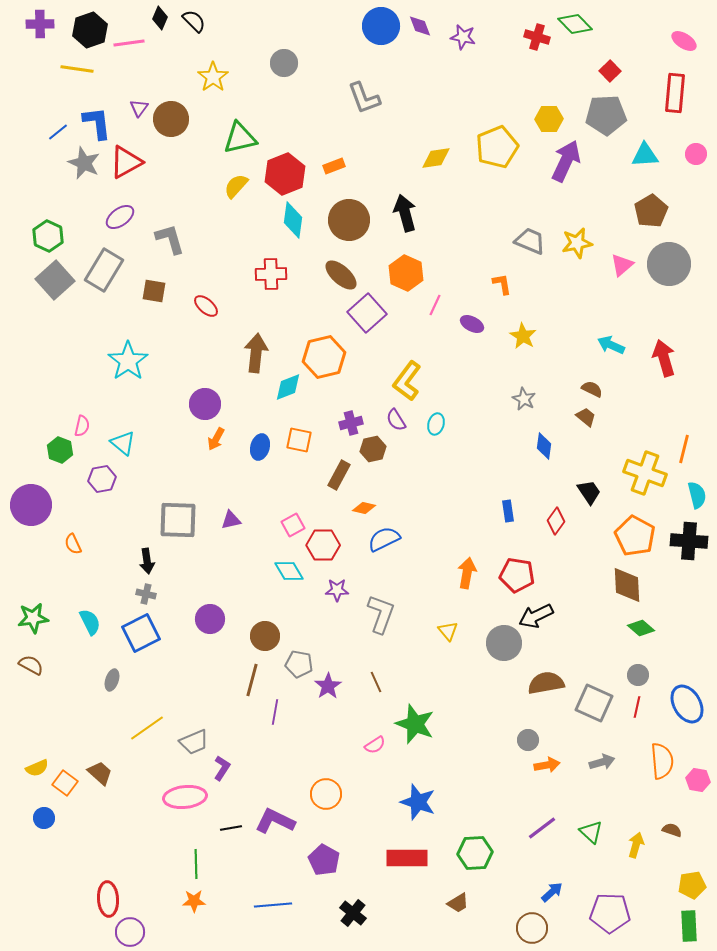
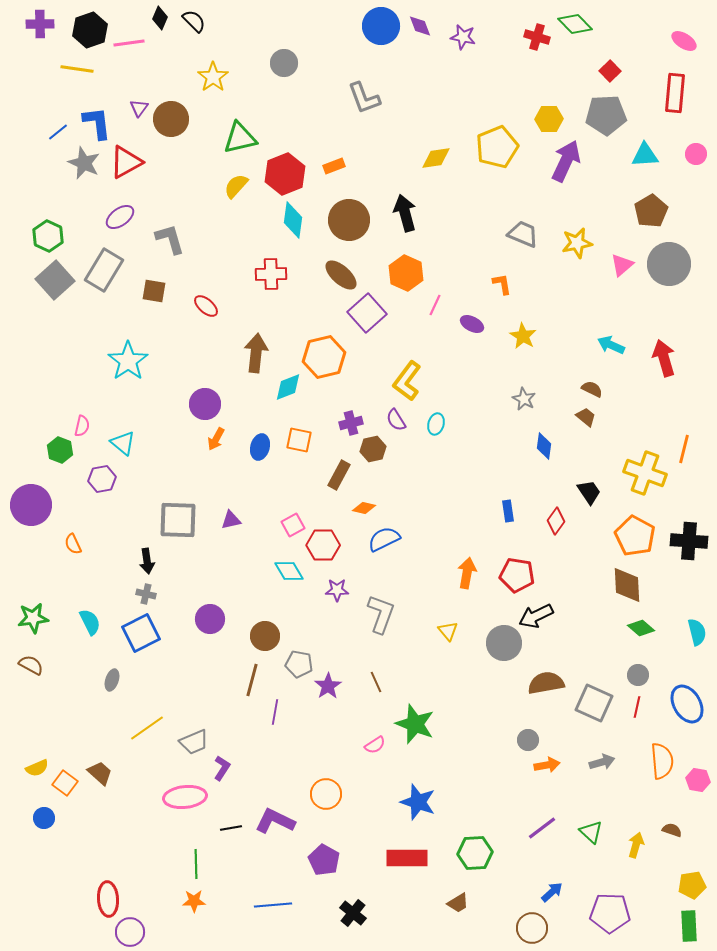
gray trapezoid at (530, 241): moved 7 px left, 7 px up
cyan semicircle at (697, 495): moved 137 px down
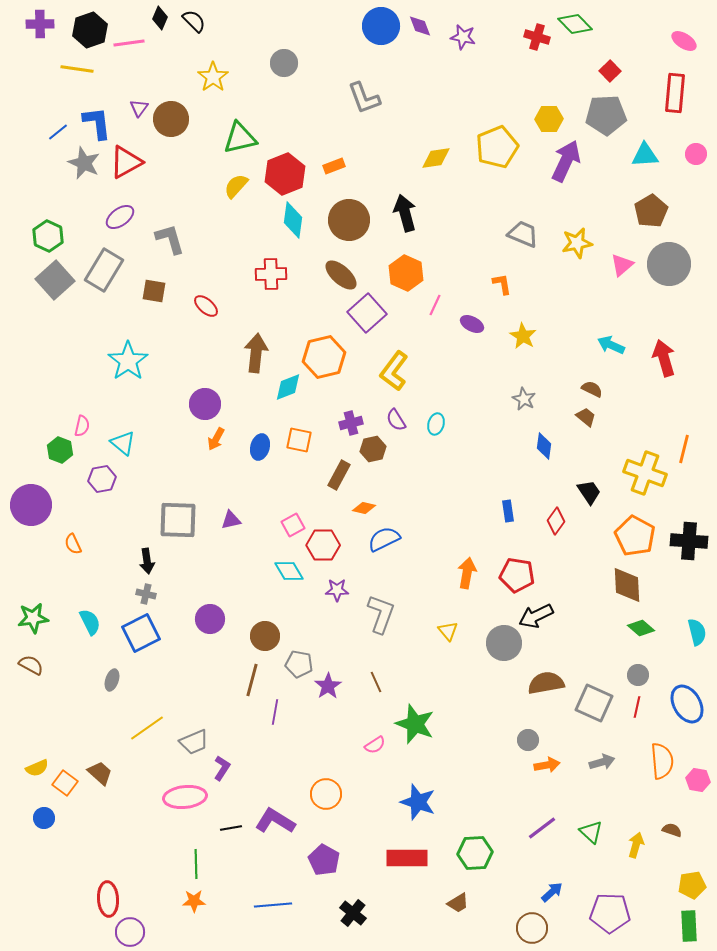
yellow L-shape at (407, 381): moved 13 px left, 10 px up
purple L-shape at (275, 821): rotated 6 degrees clockwise
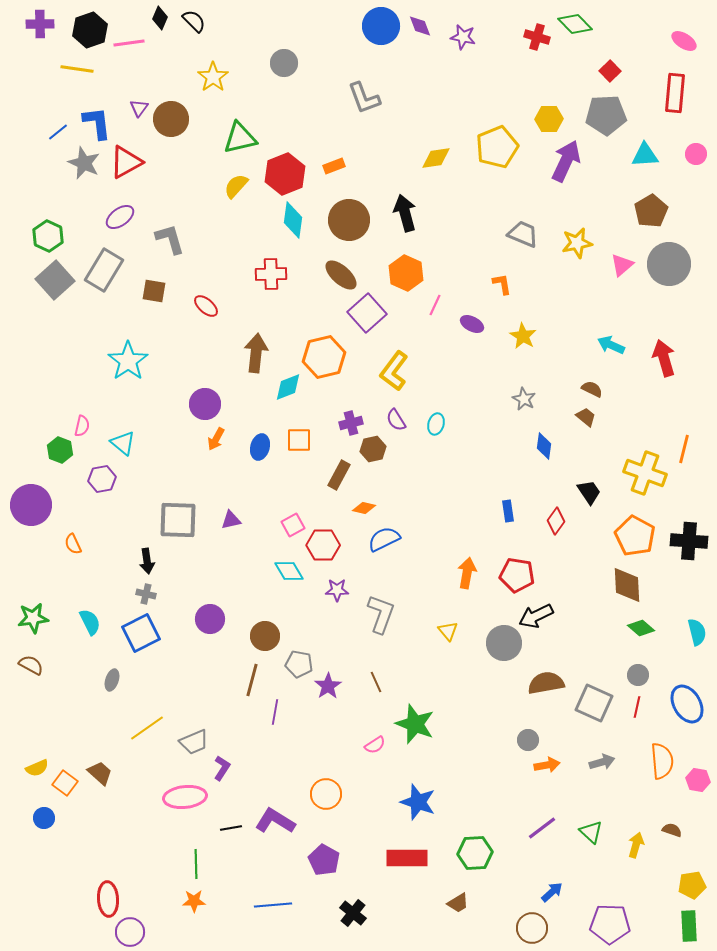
orange square at (299, 440): rotated 12 degrees counterclockwise
purple pentagon at (610, 913): moved 11 px down
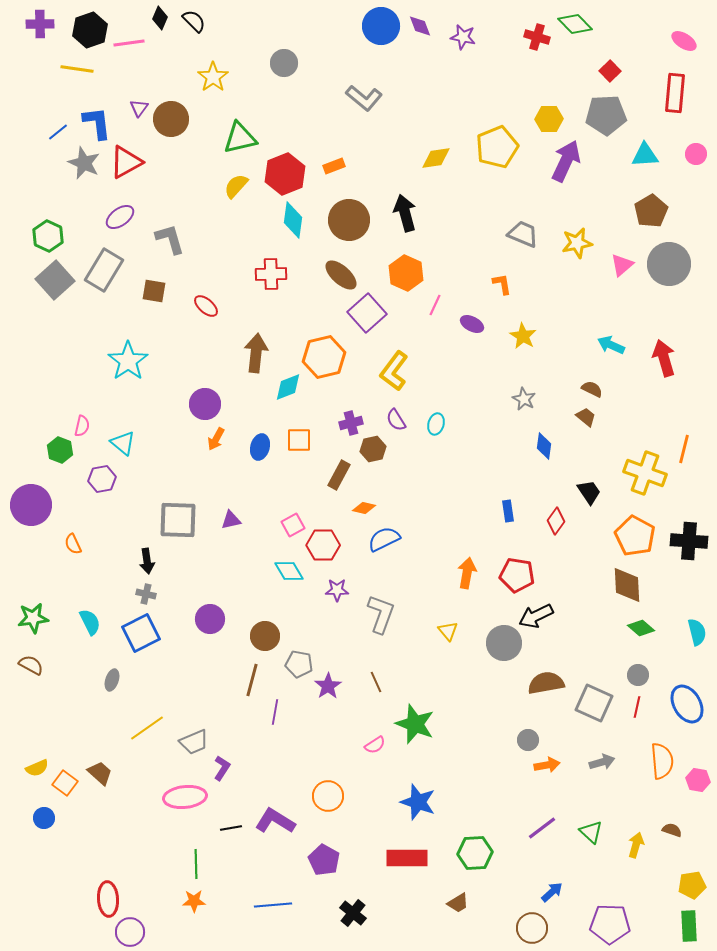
gray L-shape at (364, 98): rotated 30 degrees counterclockwise
orange circle at (326, 794): moved 2 px right, 2 px down
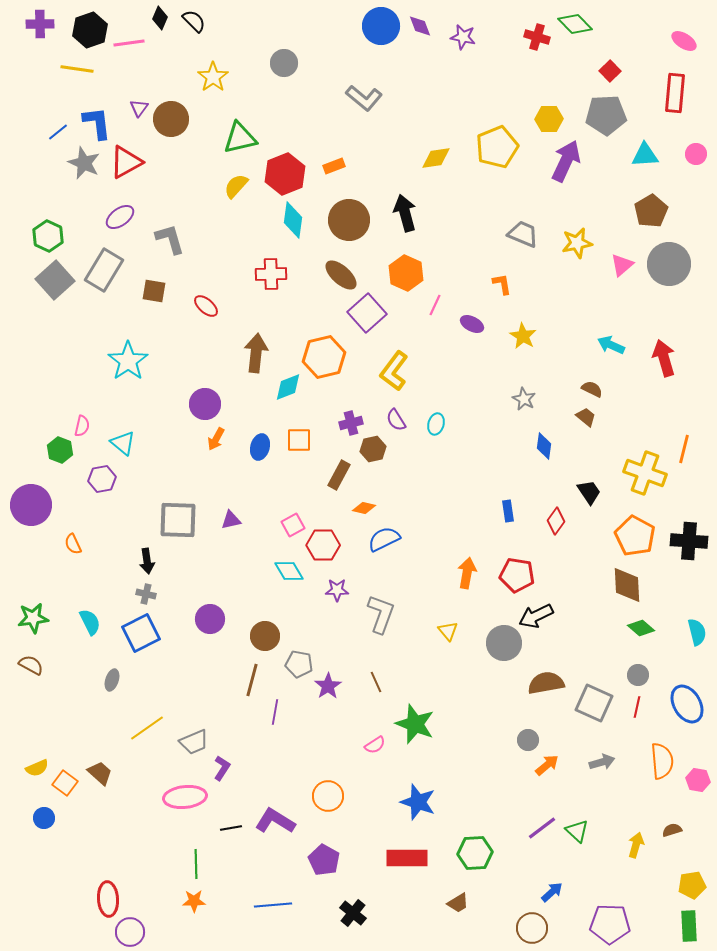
orange arrow at (547, 765): rotated 30 degrees counterclockwise
brown semicircle at (672, 830): rotated 36 degrees counterclockwise
green triangle at (591, 832): moved 14 px left, 1 px up
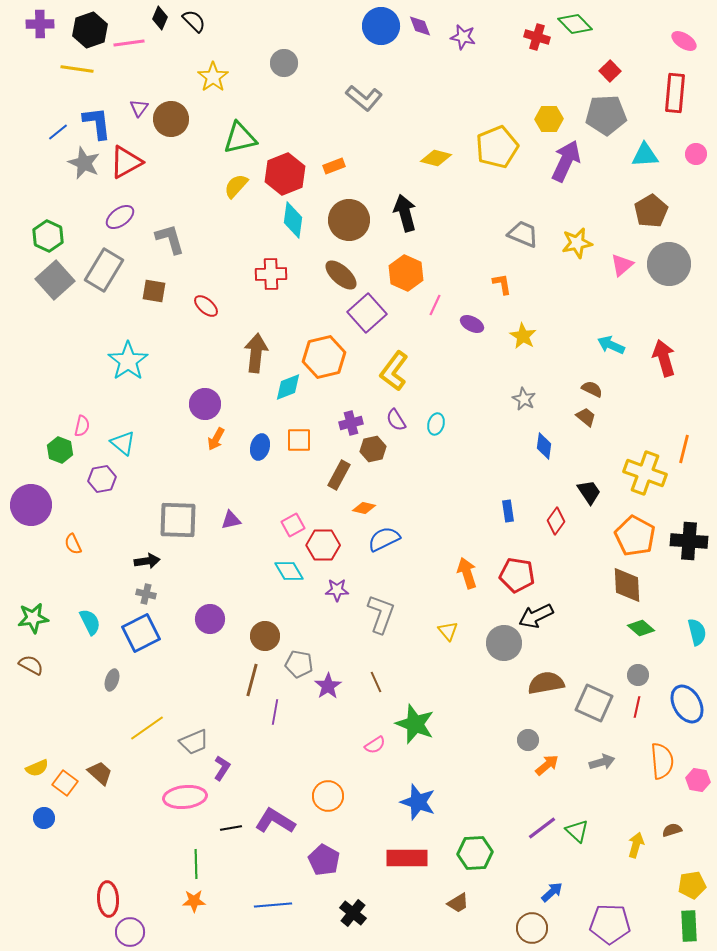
yellow diamond at (436, 158): rotated 24 degrees clockwise
black arrow at (147, 561): rotated 90 degrees counterclockwise
orange arrow at (467, 573): rotated 28 degrees counterclockwise
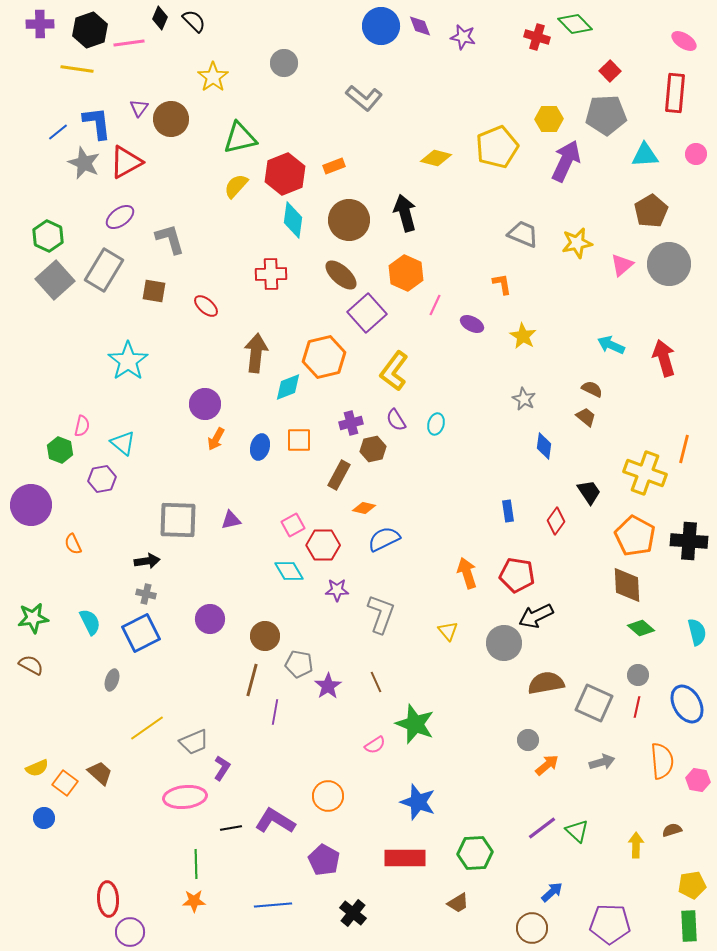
yellow arrow at (636, 845): rotated 15 degrees counterclockwise
red rectangle at (407, 858): moved 2 px left
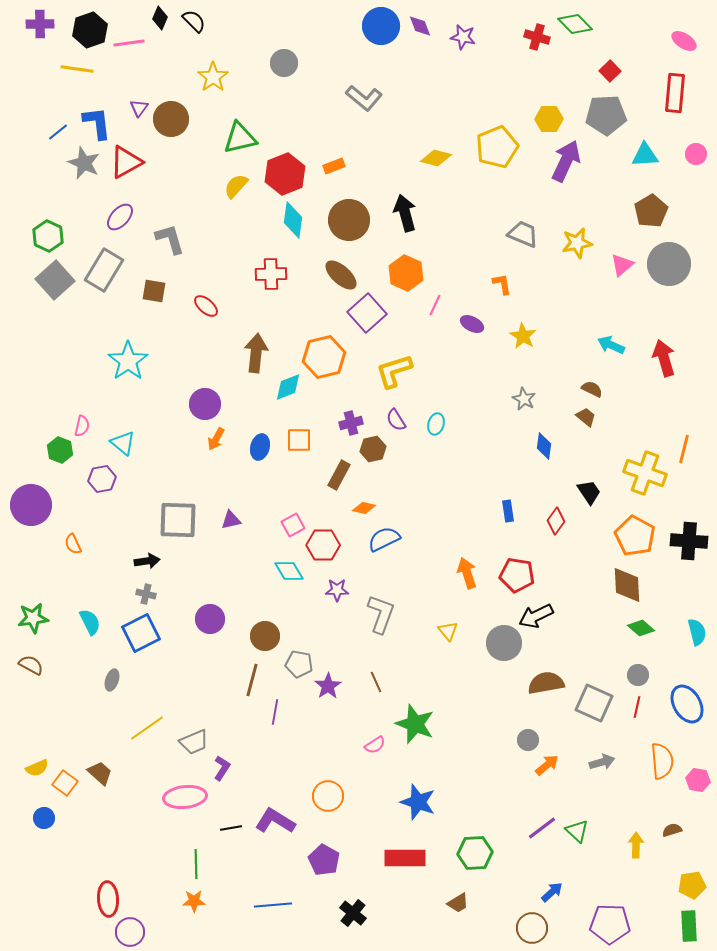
purple ellipse at (120, 217): rotated 12 degrees counterclockwise
yellow L-shape at (394, 371): rotated 36 degrees clockwise
